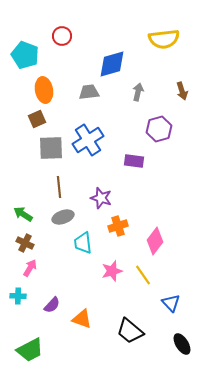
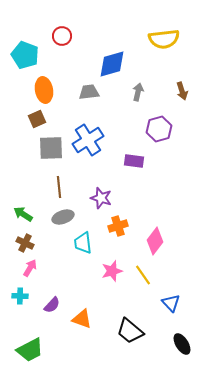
cyan cross: moved 2 px right
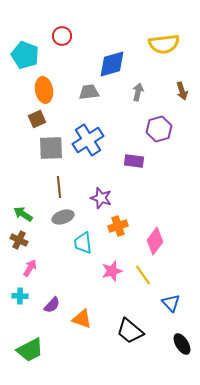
yellow semicircle: moved 5 px down
brown cross: moved 6 px left, 3 px up
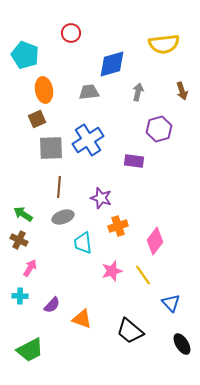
red circle: moved 9 px right, 3 px up
brown line: rotated 10 degrees clockwise
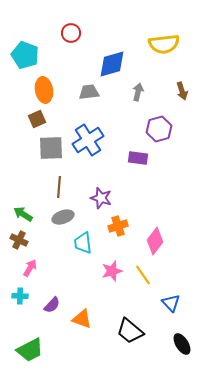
purple rectangle: moved 4 px right, 3 px up
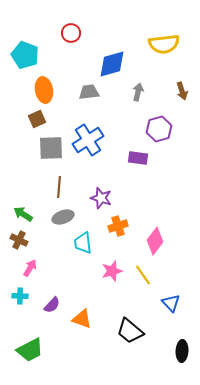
black ellipse: moved 7 px down; rotated 35 degrees clockwise
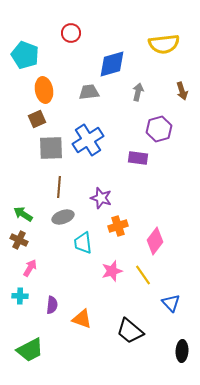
purple semicircle: rotated 36 degrees counterclockwise
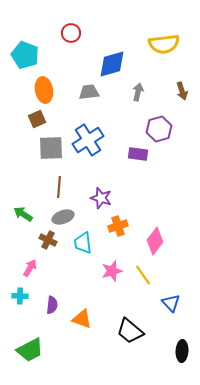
purple rectangle: moved 4 px up
brown cross: moved 29 px right
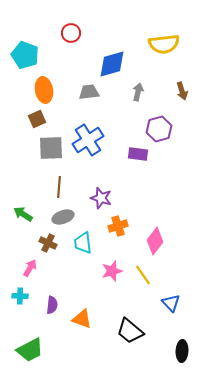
brown cross: moved 3 px down
